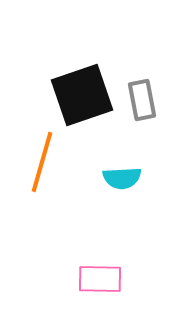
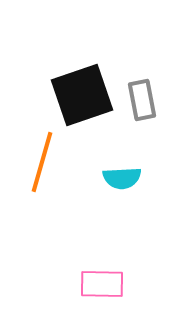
pink rectangle: moved 2 px right, 5 px down
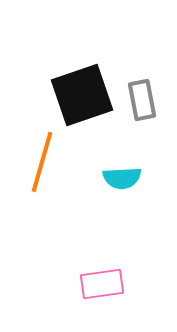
pink rectangle: rotated 9 degrees counterclockwise
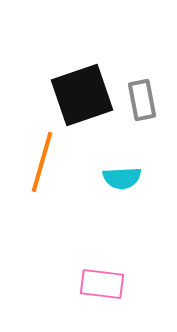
pink rectangle: rotated 15 degrees clockwise
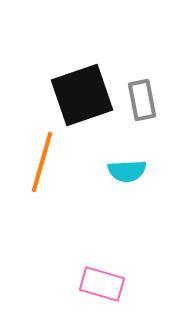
cyan semicircle: moved 5 px right, 7 px up
pink rectangle: rotated 9 degrees clockwise
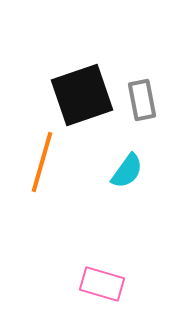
cyan semicircle: rotated 51 degrees counterclockwise
